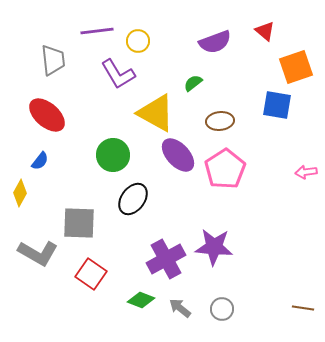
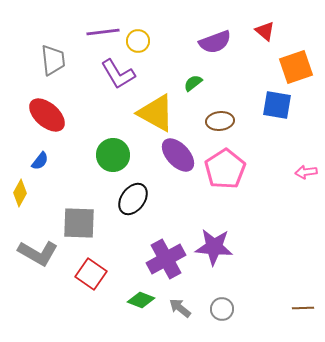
purple line: moved 6 px right, 1 px down
brown line: rotated 10 degrees counterclockwise
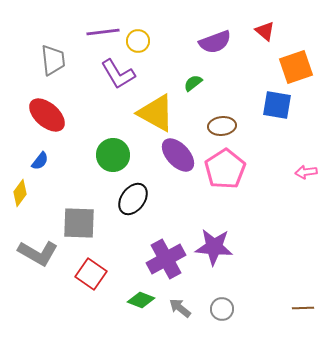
brown ellipse: moved 2 px right, 5 px down
yellow diamond: rotated 8 degrees clockwise
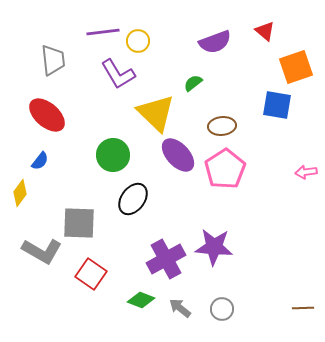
yellow triangle: rotated 15 degrees clockwise
gray L-shape: moved 4 px right, 2 px up
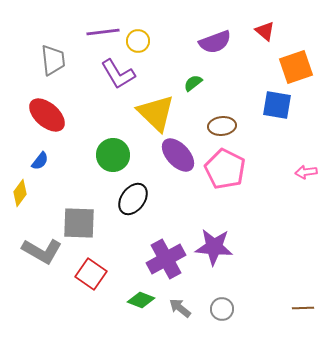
pink pentagon: rotated 12 degrees counterclockwise
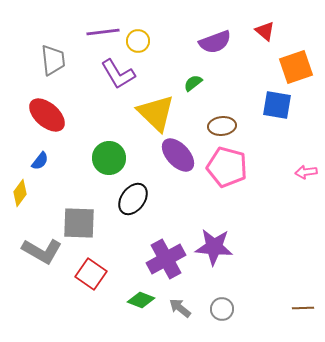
green circle: moved 4 px left, 3 px down
pink pentagon: moved 2 px right, 2 px up; rotated 12 degrees counterclockwise
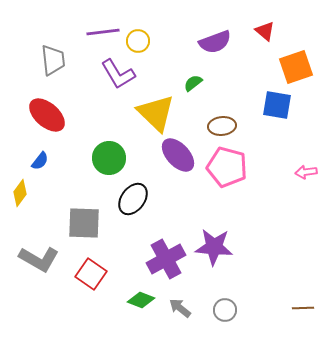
gray square: moved 5 px right
gray L-shape: moved 3 px left, 8 px down
gray circle: moved 3 px right, 1 px down
